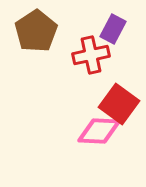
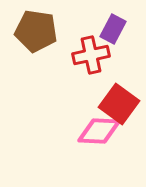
brown pentagon: rotated 30 degrees counterclockwise
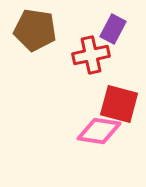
brown pentagon: moved 1 px left, 1 px up
red square: rotated 21 degrees counterclockwise
pink diamond: rotated 6 degrees clockwise
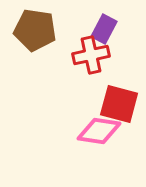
purple rectangle: moved 9 px left
